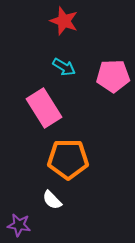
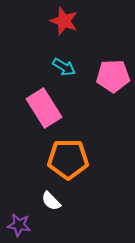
white semicircle: moved 1 px left, 1 px down
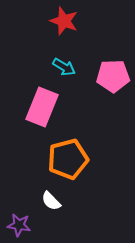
pink rectangle: moved 2 px left, 1 px up; rotated 54 degrees clockwise
orange pentagon: rotated 15 degrees counterclockwise
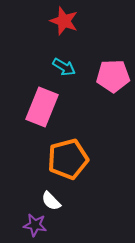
purple star: moved 16 px right
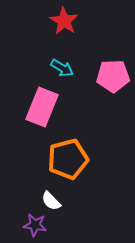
red star: rotated 12 degrees clockwise
cyan arrow: moved 2 px left, 1 px down
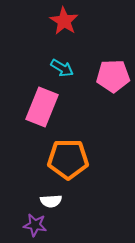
orange pentagon: rotated 15 degrees clockwise
white semicircle: rotated 50 degrees counterclockwise
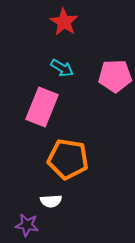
red star: moved 1 px down
pink pentagon: moved 2 px right
orange pentagon: rotated 9 degrees clockwise
purple star: moved 8 px left
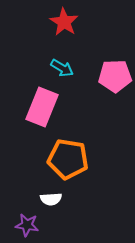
white semicircle: moved 2 px up
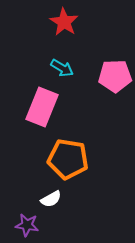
white semicircle: rotated 25 degrees counterclockwise
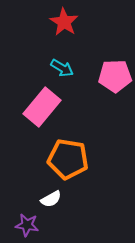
pink rectangle: rotated 18 degrees clockwise
